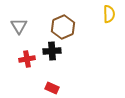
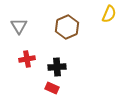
yellow semicircle: rotated 24 degrees clockwise
brown hexagon: moved 4 px right
black cross: moved 5 px right, 16 px down
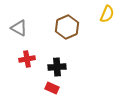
yellow semicircle: moved 2 px left
gray triangle: moved 2 px down; rotated 30 degrees counterclockwise
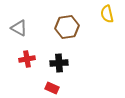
yellow semicircle: rotated 144 degrees clockwise
brown hexagon: rotated 15 degrees clockwise
black cross: moved 2 px right, 4 px up
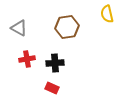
black cross: moved 4 px left
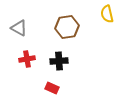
black cross: moved 4 px right, 2 px up
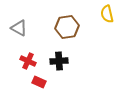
red cross: moved 1 px right, 2 px down; rotated 35 degrees clockwise
red rectangle: moved 13 px left, 6 px up
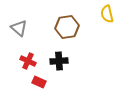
gray triangle: rotated 12 degrees clockwise
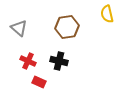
black cross: rotated 18 degrees clockwise
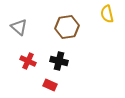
gray triangle: moved 1 px up
red rectangle: moved 11 px right, 3 px down
